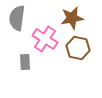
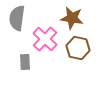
brown star: rotated 20 degrees clockwise
pink cross: rotated 10 degrees clockwise
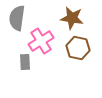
pink cross: moved 4 px left, 2 px down; rotated 15 degrees clockwise
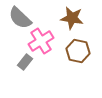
gray semicircle: moved 3 px right; rotated 55 degrees counterclockwise
brown hexagon: moved 3 px down
gray rectangle: rotated 42 degrees clockwise
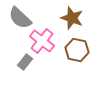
brown star: rotated 10 degrees clockwise
pink cross: moved 1 px right; rotated 20 degrees counterclockwise
brown hexagon: moved 1 px left, 1 px up
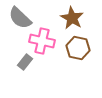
brown star: rotated 10 degrees clockwise
pink cross: rotated 25 degrees counterclockwise
brown hexagon: moved 1 px right, 2 px up
